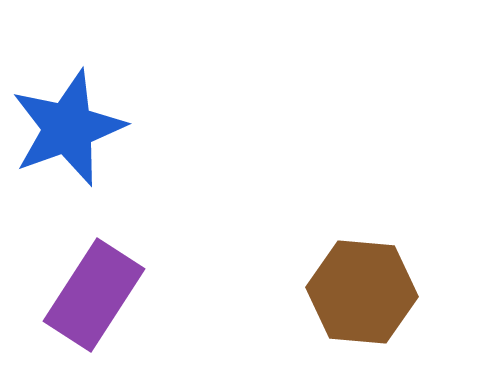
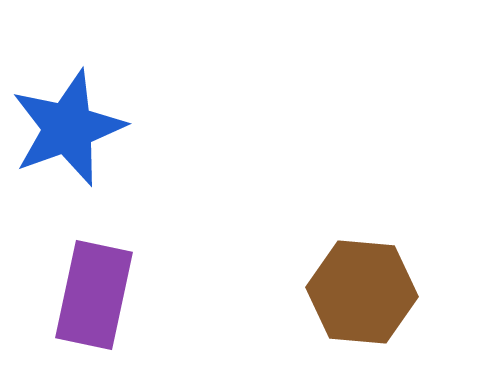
purple rectangle: rotated 21 degrees counterclockwise
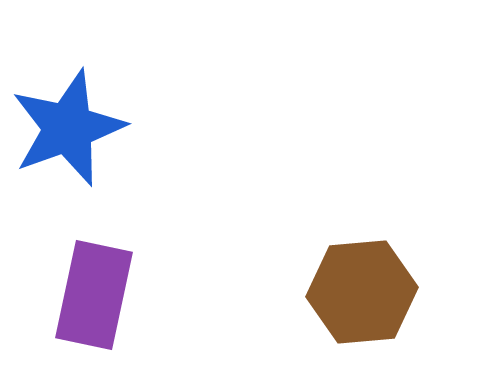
brown hexagon: rotated 10 degrees counterclockwise
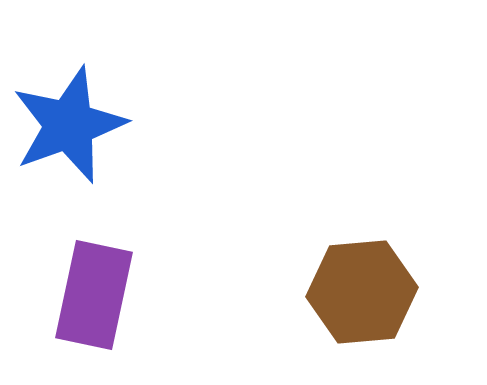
blue star: moved 1 px right, 3 px up
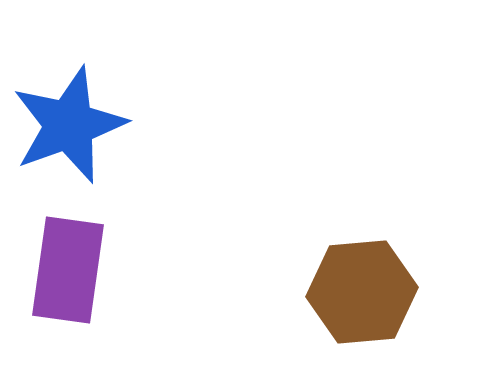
purple rectangle: moved 26 px left, 25 px up; rotated 4 degrees counterclockwise
